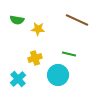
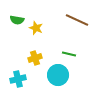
yellow star: moved 2 px left, 1 px up; rotated 16 degrees clockwise
cyan cross: rotated 28 degrees clockwise
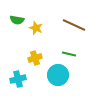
brown line: moved 3 px left, 5 px down
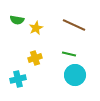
yellow star: rotated 24 degrees clockwise
cyan circle: moved 17 px right
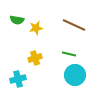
yellow star: rotated 16 degrees clockwise
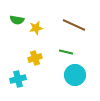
green line: moved 3 px left, 2 px up
